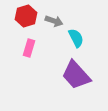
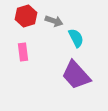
pink rectangle: moved 6 px left, 4 px down; rotated 24 degrees counterclockwise
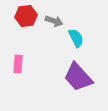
red hexagon: rotated 10 degrees clockwise
pink rectangle: moved 5 px left, 12 px down; rotated 12 degrees clockwise
purple trapezoid: moved 2 px right, 2 px down
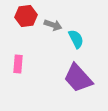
gray arrow: moved 1 px left, 4 px down
cyan semicircle: moved 1 px down
purple trapezoid: moved 1 px down
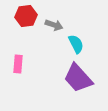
gray arrow: moved 1 px right
cyan semicircle: moved 5 px down
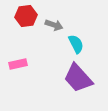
pink rectangle: rotated 72 degrees clockwise
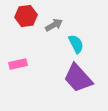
gray arrow: rotated 48 degrees counterclockwise
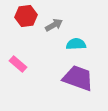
cyan semicircle: rotated 66 degrees counterclockwise
pink rectangle: rotated 54 degrees clockwise
purple trapezoid: rotated 152 degrees clockwise
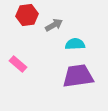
red hexagon: moved 1 px right, 1 px up
cyan semicircle: moved 1 px left
purple trapezoid: moved 2 px up; rotated 28 degrees counterclockwise
